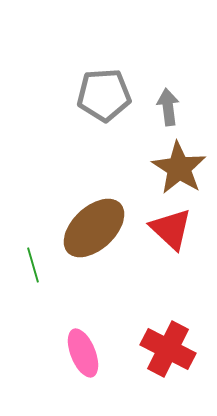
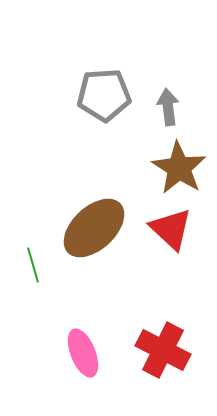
red cross: moved 5 px left, 1 px down
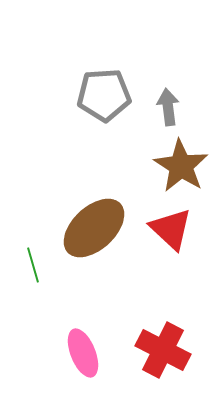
brown star: moved 2 px right, 2 px up
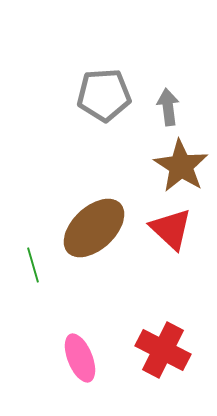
pink ellipse: moved 3 px left, 5 px down
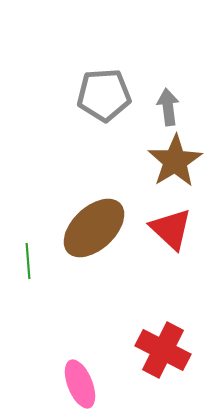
brown star: moved 6 px left, 5 px up; rotated 8 degrees clockwise
green line: moved 5 px left, 4 px up; rotated 12 degrees clockwise
pink ellipse: moved 26 px down
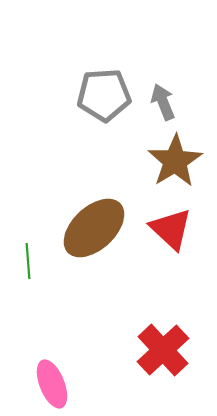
gray arrow: moved 5 px left, 5 px up; rotated 15 degrees counterclockwise
red cross: rotated 20 degrees clockwise
pink ellipse: moved 28 px left
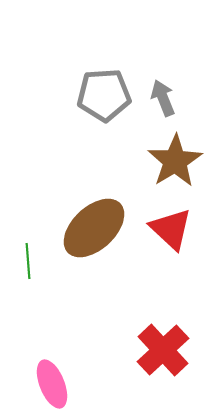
gray arrow: moved 4 px up
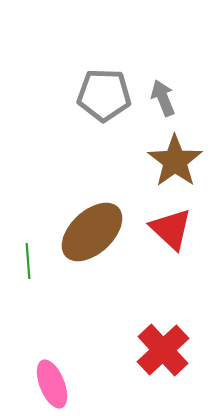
gray pentagon: rotated 6 degrees clockwise
brown star: rotated 4 degrees counterclockwise
brown ellipse: moved 2 px left, 4 px down
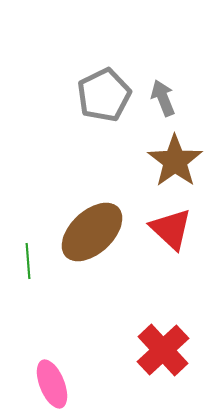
gray pentagon: rotated 28 degrees counterclockwise
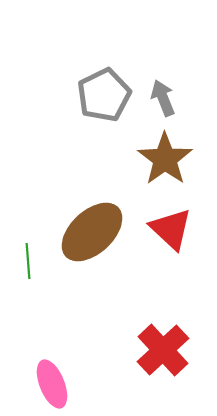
brown star: moved 10 px left, 2 px up
